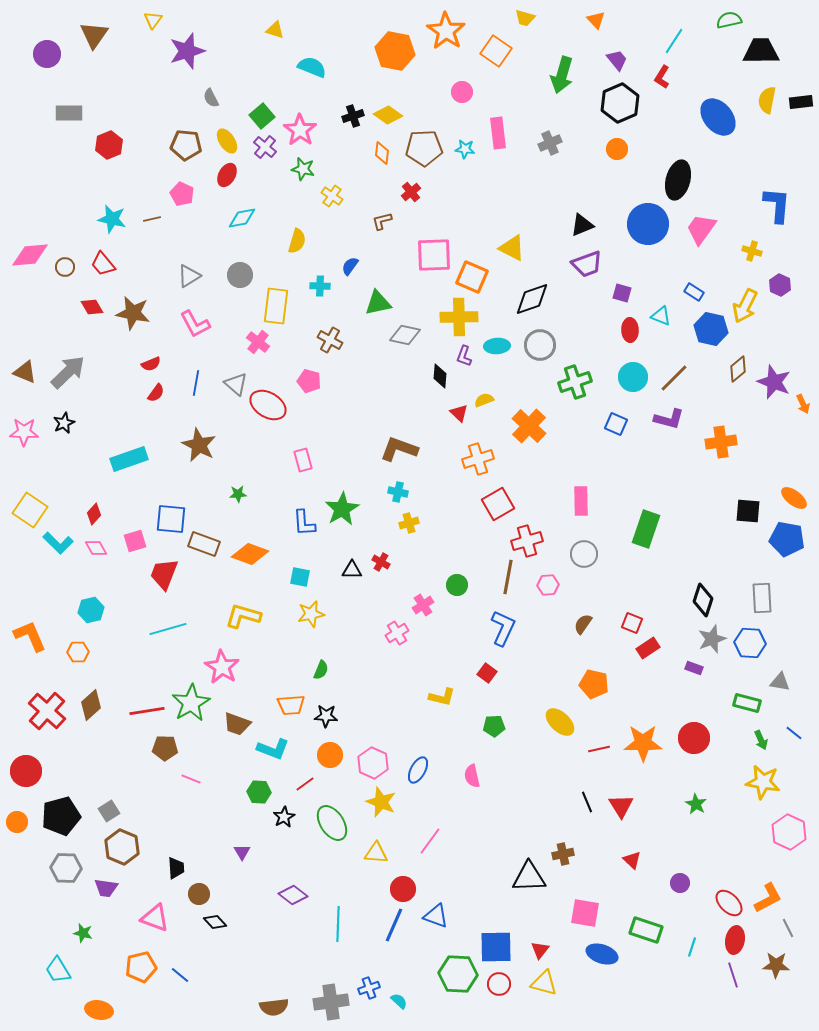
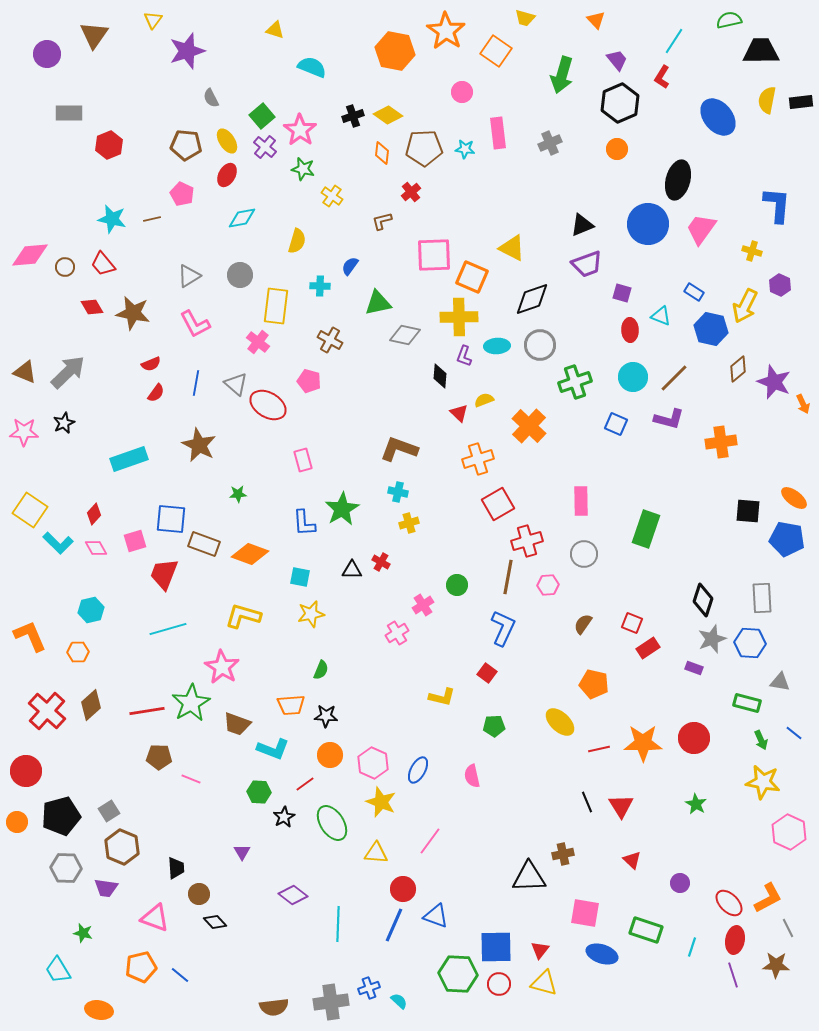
brown pentagon at (165, 748): moved 6 px left, 9 px down
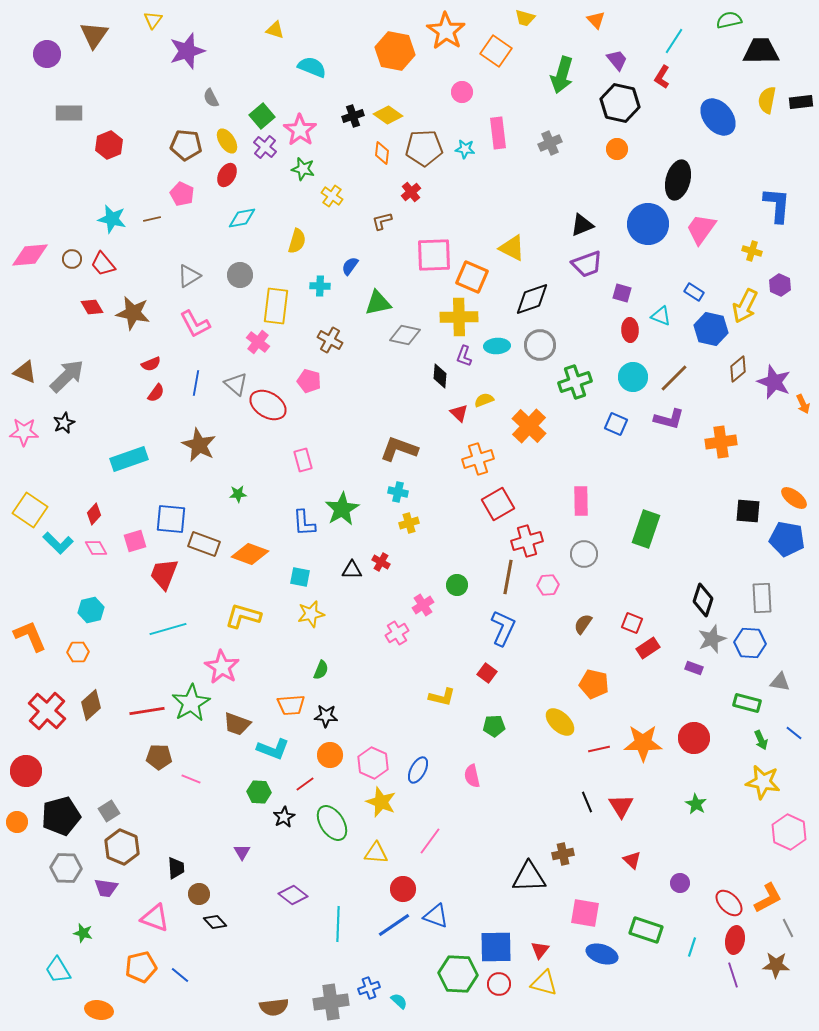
black hexagon at (620, 103): rotated 24 degrees counterclockwise
brown circle at (65, 267): moved 7 px right, 8 px up
gray arrow at (68, 372): moved 1 px left, 4 px down
blue line at (394, 925): rotated 32 degrees clockwise
